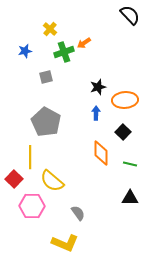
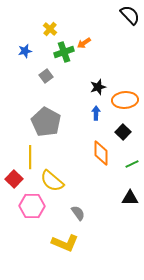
gray square: moved 1 px up; rotated 24 degrees counterclockwise
green line: moved 2 px right; rotated 40 degrees counterclockwise
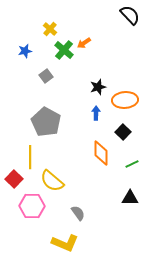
green cross: moved 2 px up; rotated 30 degrees counterclockwise
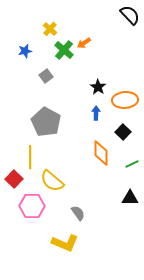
black star: rotated 21 degrees counterclockwise
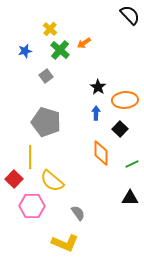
green cross: moved 4 px left
gray pentagon: rotated 12 degrees counterclockwise
black square: moved 3 px left, 3 px up
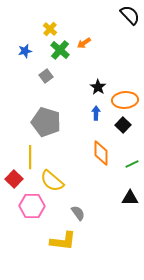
black square: moved 3 px right, 4 px up
yellow L-shape: moved 2 px left, 2 px up; rotated 16 degrees counterclockwise
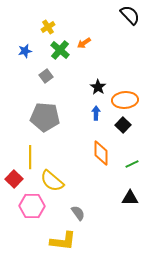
yellow cross: moved 2 px left, 2 px up; rotated 16 degrees clockwise
gray pentagon: moved 1 px left, 5 px up; rotated 12 degrees counterclockwise
